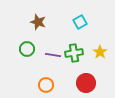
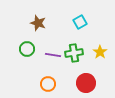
brown star: moved 1 px down
orange circle: moved 2 px right, 1 px up
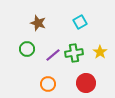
purple line: rotated 49 degrees counterclockwise
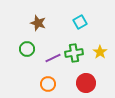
purple line: moved 3 px down; rotated 14 degrees clockwise
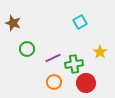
brown star: moved 25 px left
green cross: moved 11 px down
orange circle: moved 6 px right, 2 px up
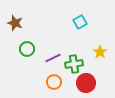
brown star: moved 2 px right
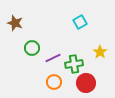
green circle: moved 5 px right, 1 px up
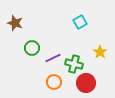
green cross: rotated 24 degrees clockwise
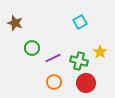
green cross: moved 5 px right, 3 px up
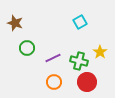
green circle: moved 5 px left
red circle: moved 1 px right, 1 px up
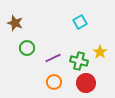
red circle: moved 1 px left, 1 px down
